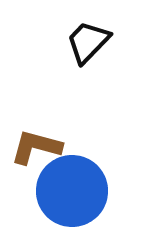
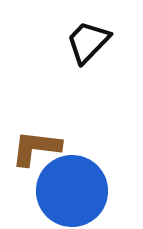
brown L-shape: moved 1 px down; rotated 8 degrees counterclockwise
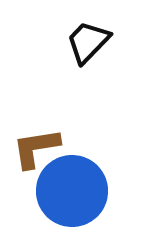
brown L-shape: rotated 16 degrees counterclockwise
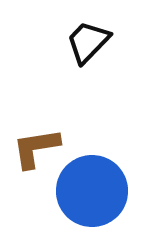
blue circle: moved 20 px right
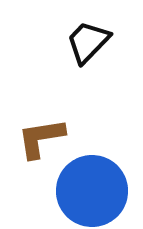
brown L-shape: moved 5 px right, 10 px up
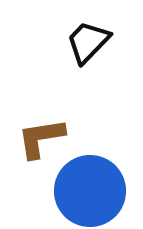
blue circle: moved 2 px left
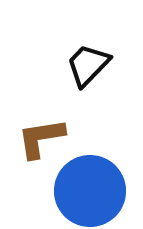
black trapezoid: moved 23 px down
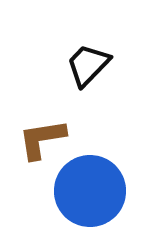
brown L-shape: moved 1 px right, 1 px down
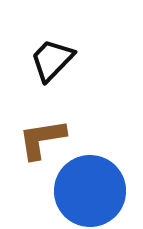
black trapezoid: moved 36 px left, 5 px up
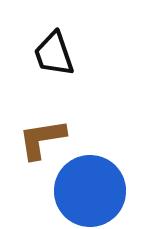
black trapezoid: moved 2 px right, 6 px up; rotated 63 degrees counterclockwise
